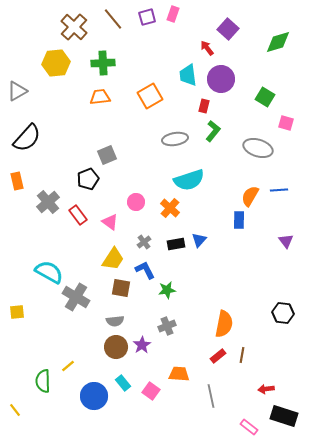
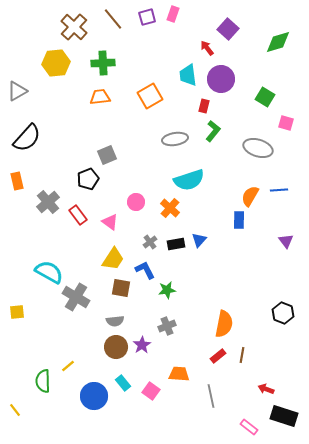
gray cross at (144, 242): moved 6 px right
black hexagon at (283, 313): rotated 15 degrees clockwise
red arrow at (266, 389): rotated 28 degrees clockwise
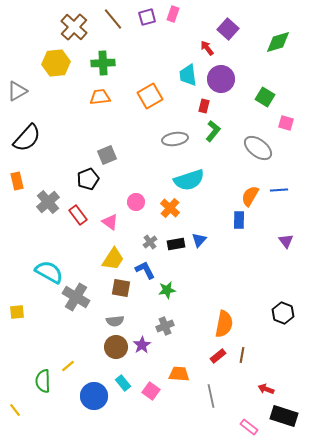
gray ellipse at (258, 148): rotated 20 degrees clockwise
gray cross at (167, 326): moved 2 px left
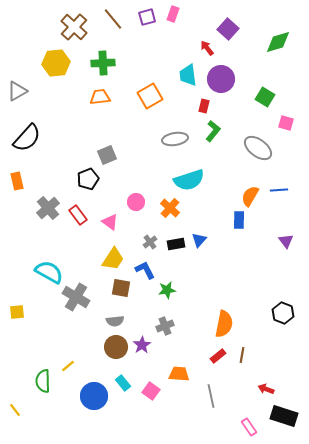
gray cross at (48, 202): moved 6 px down
pink rectangle at (249, 427): rotated 18 degrees clockwise
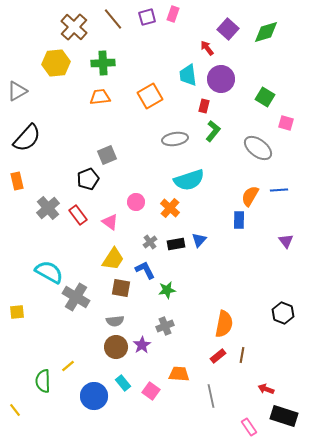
green diamond at (278, 42): moved 12 px left, 10 px up
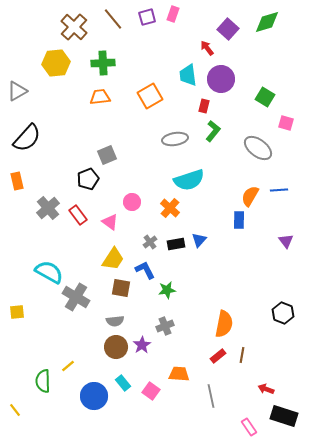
green diamond at (266, 32): moved 1 px right, 10 px up
pink circle at (136, 202): moved 4 px left
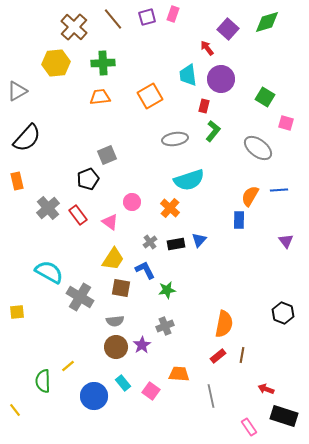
gray cross at (76, 297): moved 4 px right
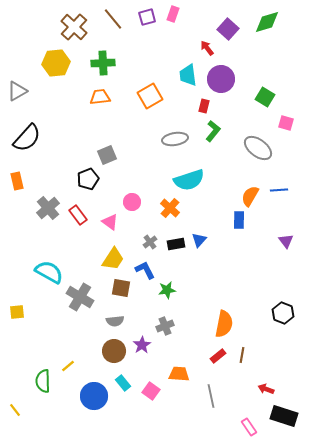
brown circle at (116, 347): moved 2 px left, 4 px down
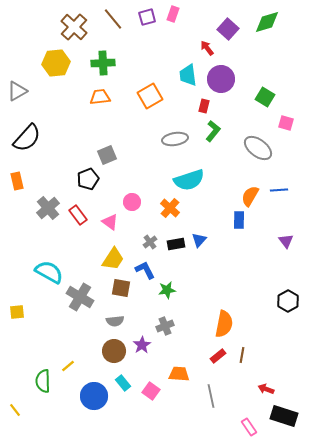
black hexagon at (283, 313): moved 5 px right, 12 px up; rotated 10 degrees clockwise
